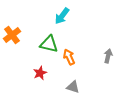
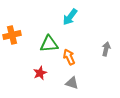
cyan arrow: moved 8 px right, 1 px down
orange cross: rotated 24 degrees clockwise
green triangle: rotated 18 degrees counterclockwise
gray arrow: moved 2 px left, 7 px up
gray triangle: moved 1 px left, 4 px up
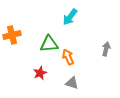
orange arrow: moved 1 px left
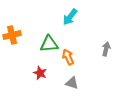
red star: rotated 24 degrees counterclockwise
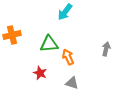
cyan arrow: moved 5 px left, 5 px up
